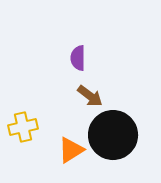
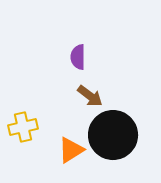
purple semicircle: moved 1 px up
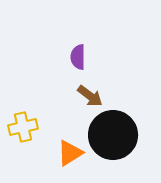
orange triangle: moved 1 px left, 3 px down
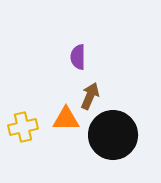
brown arrow: rotated 104 degrees counterclockwise
orange triangle: moved 4 px left, 34 px up; rotated 32 degrees clockwise
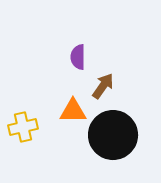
brown arrow: moved 13 px right, 10 px up; rotated 12 degrees clockwise
orange triangle: moved 7 px right, 8 px up
